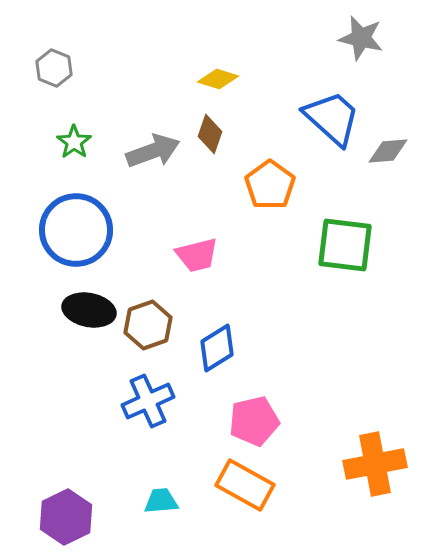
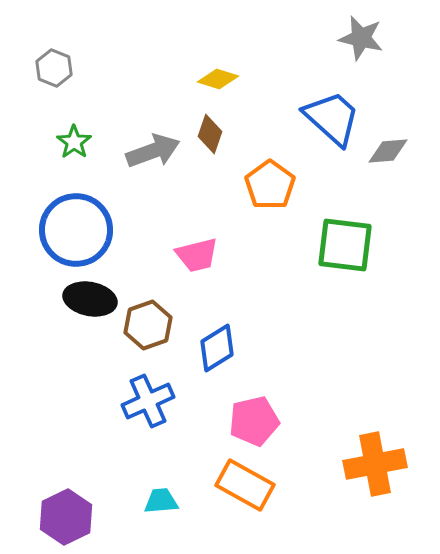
black ellipse: moved 1 px right, 11 px up
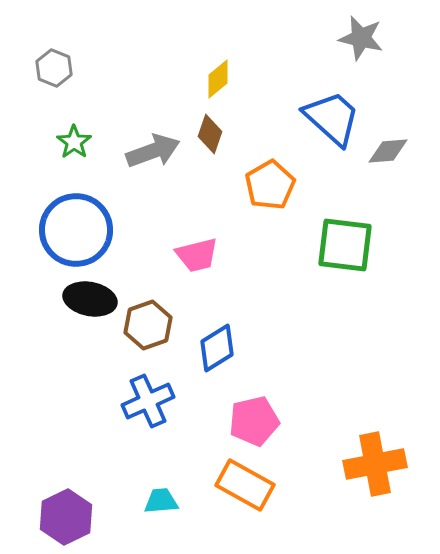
yellow diamond: rotated 57 degrees counterclockwise
orange pentagon: rotated 6 degrees clockwise
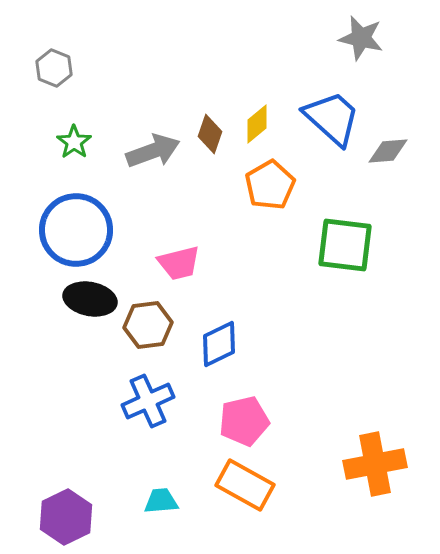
yellow diamond: moved 39 px right, 45 px down
pink trapezoid: moved 18 px left, 8 px down
brown hexagon: rotated 12 degrees clockwise
blue diamond: moved 2 px right, 4 px up; rotated 6 degrees clockwise
pink pentagon: moved 10 px left
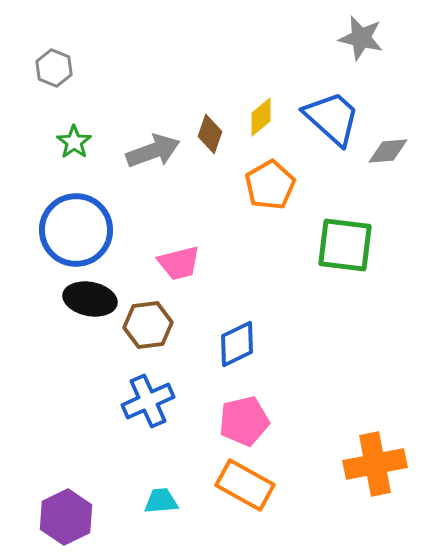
yellow diamond: moved 4 px right, 7 px up
blue diamond: moved 18 px right
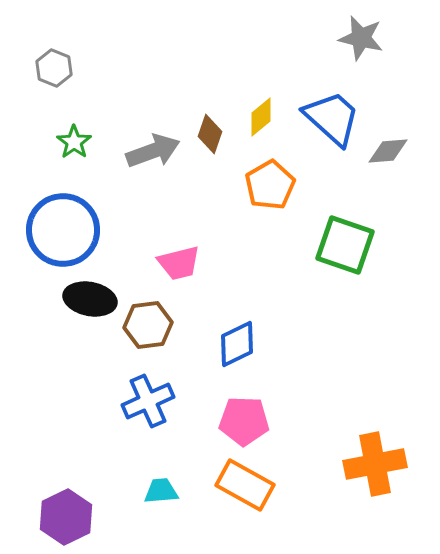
blue circle: moved 13 px left
green square: rotated 12 degrees clockwise
pink pentagon: rotated 15 degrees clockwise
cyan trapezoid: moved 10 px up
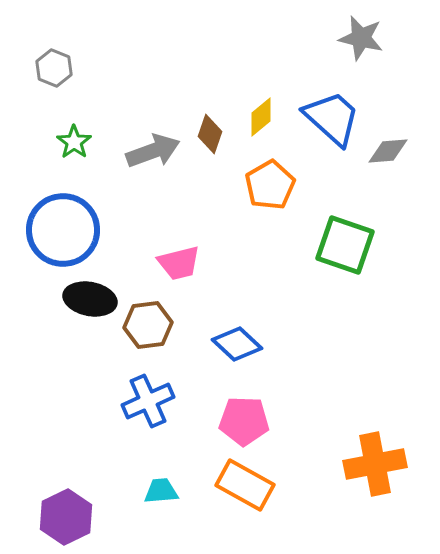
blue diamond: rotated 69 degrees clockwise
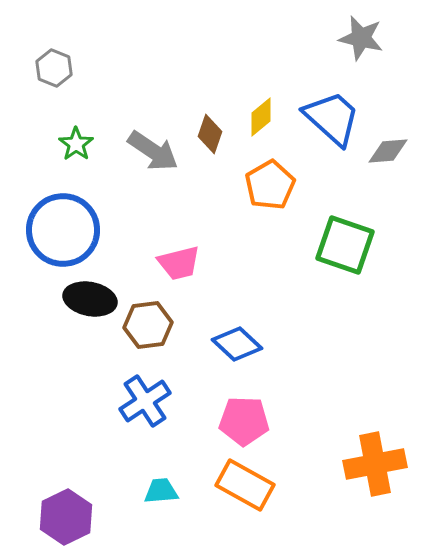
green star: moved 2 px right, 2 px down
gray arrow: rotated 54 degrees clockwise
blue cross: moved 3 px left; rotated 9 degrees counterclockwise
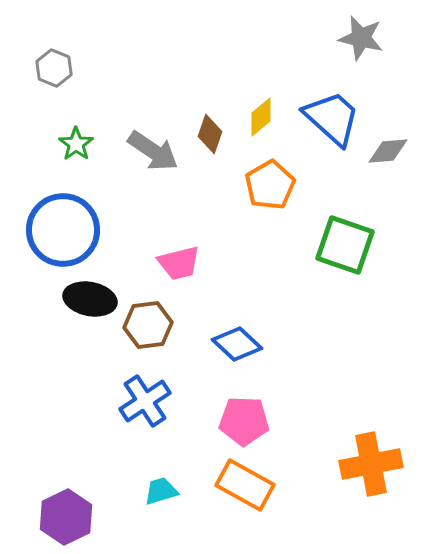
orange cross: moved 4 px left
cyan trapezoid: rotated 12 degrees counterclockwise
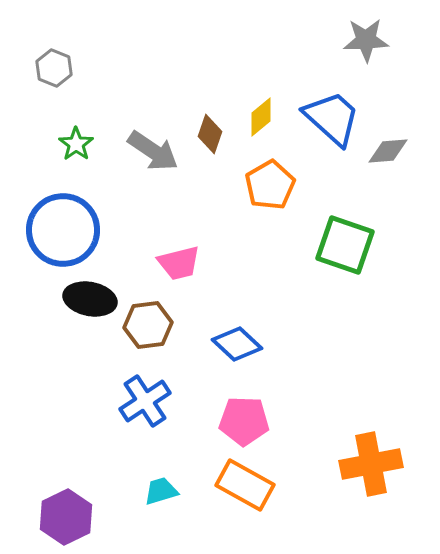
gray star: moved 5 px right, 2 px down; rotated 15 degrees counterclockwise
